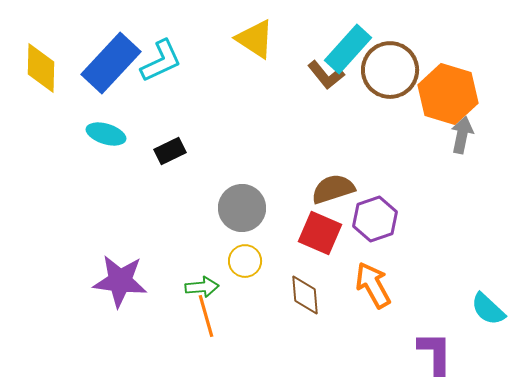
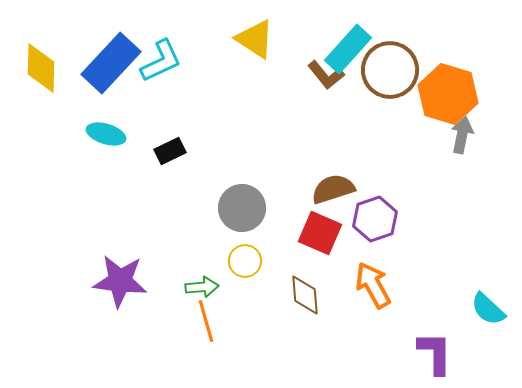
orange line: moved 5 px down
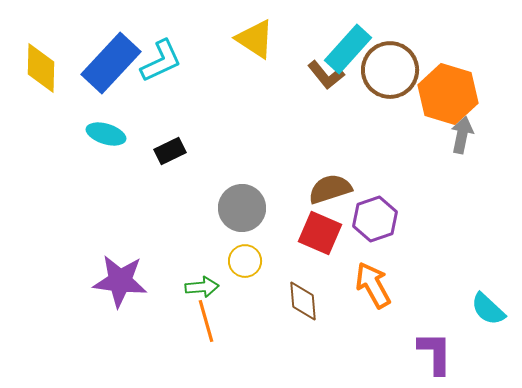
brown semicircle: moved 3 px left
brown diamond: moved 2 px left, 6 px down
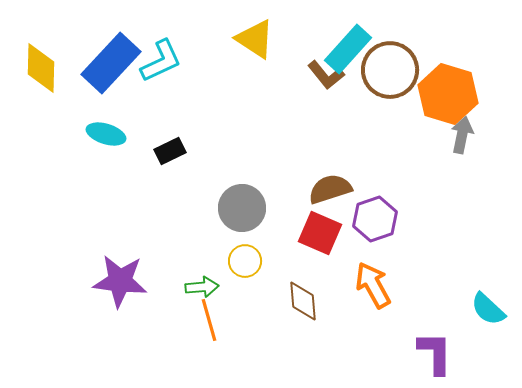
orange line: moved 3 px right, 1 px up
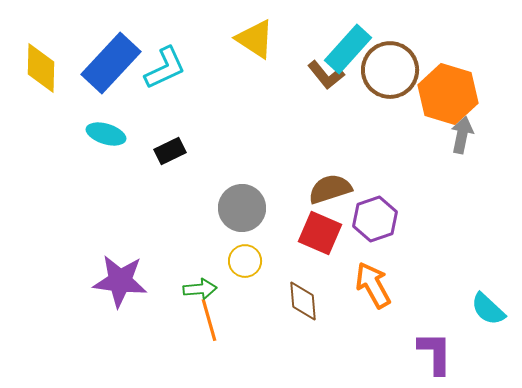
cyan L-shape: moved 4 px right, 7 px down
green arrow: moved 2 px left, 2 px down
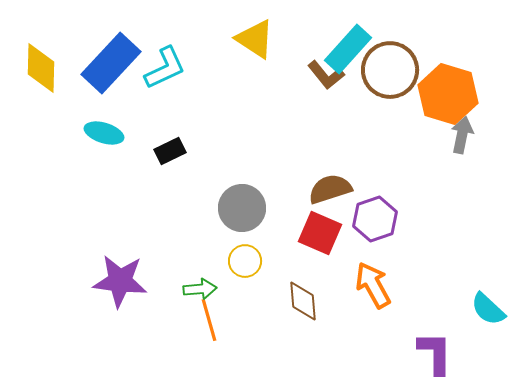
cyan ellipse: moved 2 px left, 1 px up
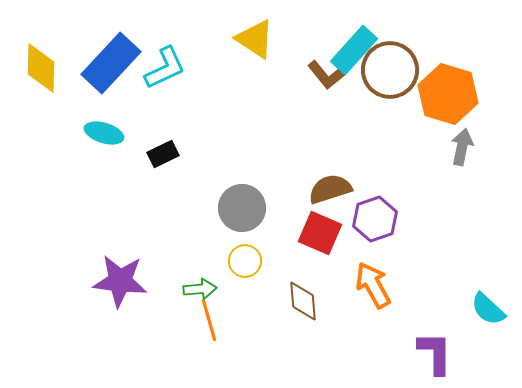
cyan rectangle: moved 6 px right, 1 px down
gray arrow: moved 12 px down
black rectangle: moved 7 px left, 3 px down
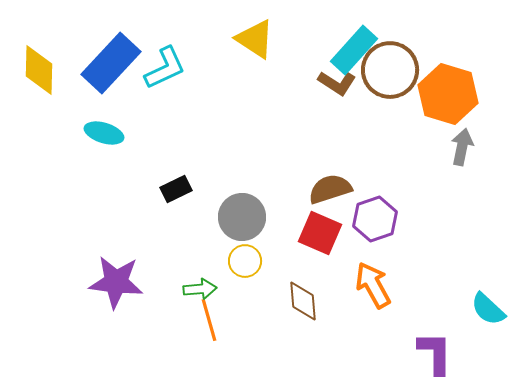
yellow diamond: moved 2 px left, 2 px down
brown L-shape: moved 11 px right, 8 px down; rotated 18 degrees counterclockwise
black rectangle: moved 13 px right, 35 px down
gray circle: moved 9 px down
purple star: moved 4 px left, 1 px down
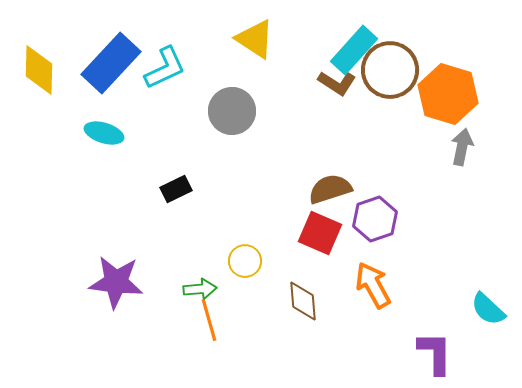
gray circle: moved 10 px left, 106 px up
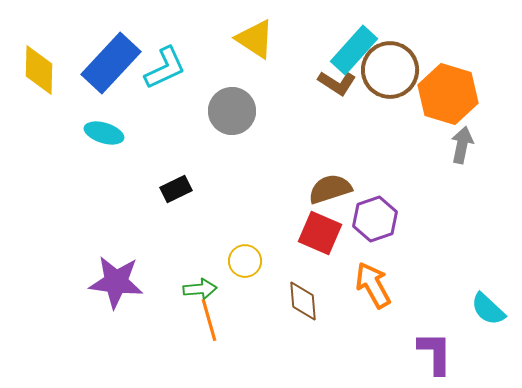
gray arrow: moved 2 px up
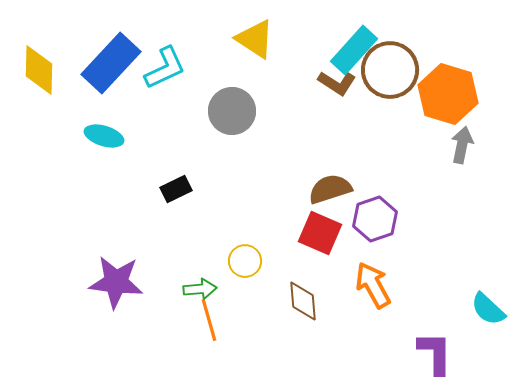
cyan ellipse: moved 3 px down
